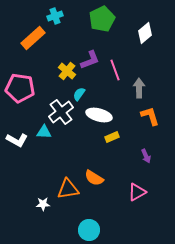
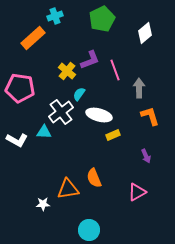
yellow rectangle: moved 1 px right, 2 px up
orange semicircle: rotated 36 degrees clockwise
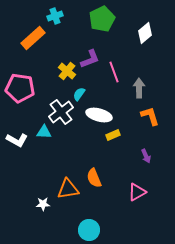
purple L-shape: moved 1 px up
pink line: moved 1 px left, 2 px down
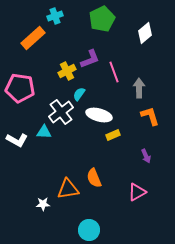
yellow cross: rotated 24 degrees clockwise
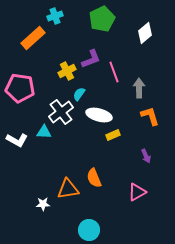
purple L-shape: moved 1 px right
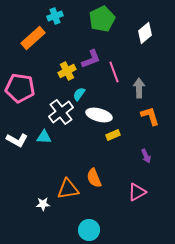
cyan triangle: moved 5 px down
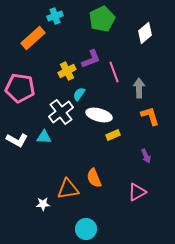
cyan circle: moved 3 px left, 1 px up
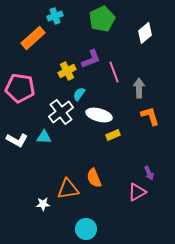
purple arrow: moved 3 px right, 17 px down
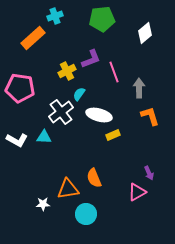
green pentagon: rotated 20 degrees clockwise
cyan circle: moved 15 px up
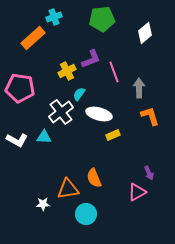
cyan cross: moved 1 px left, 1 px down
white ellipse: moved 1 px up
